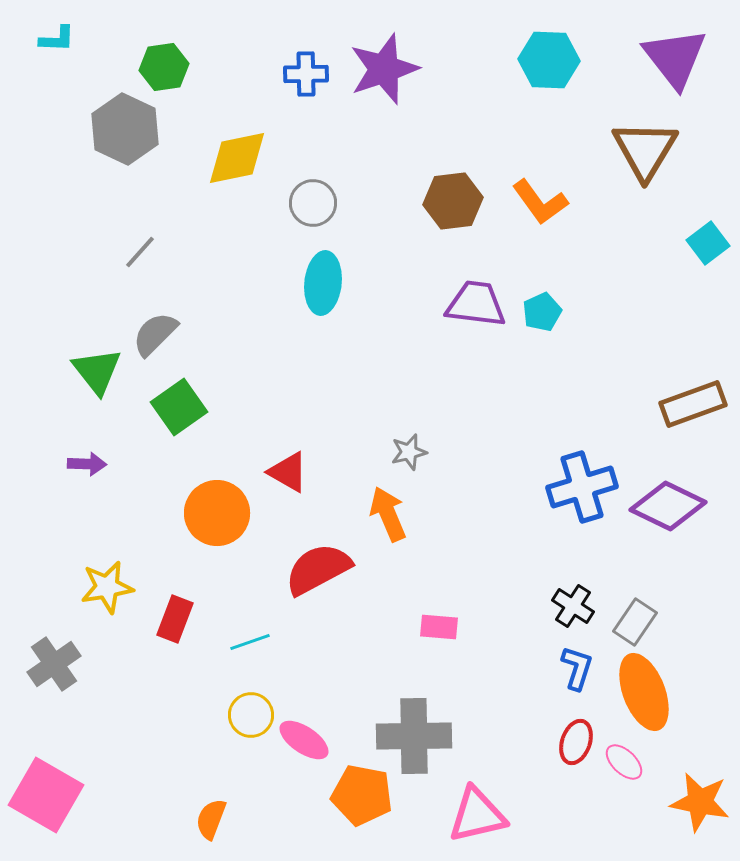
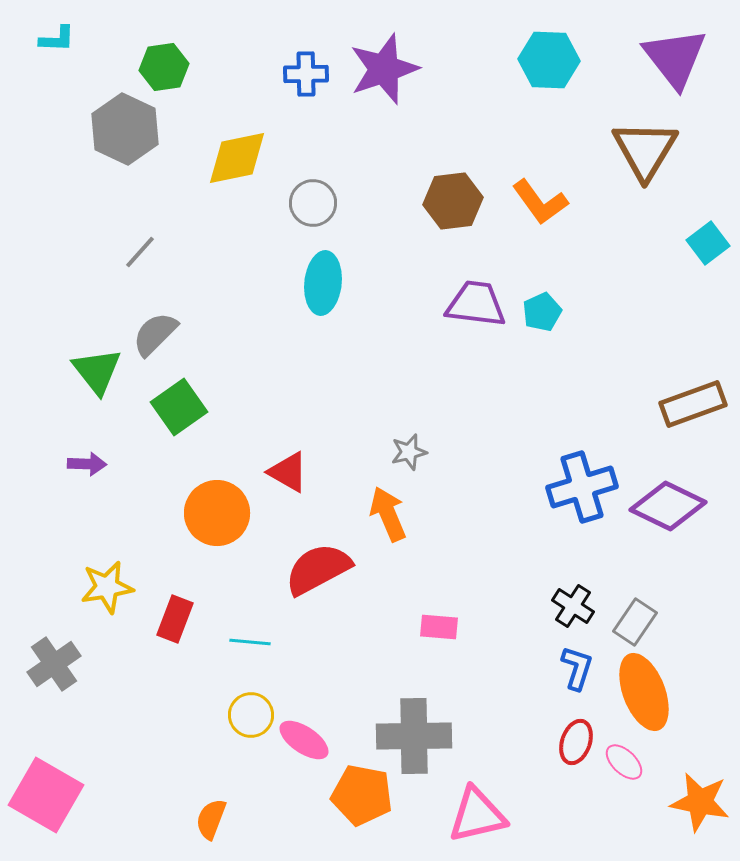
cyan line at (250, 642): rotated 24 degrees clockwise
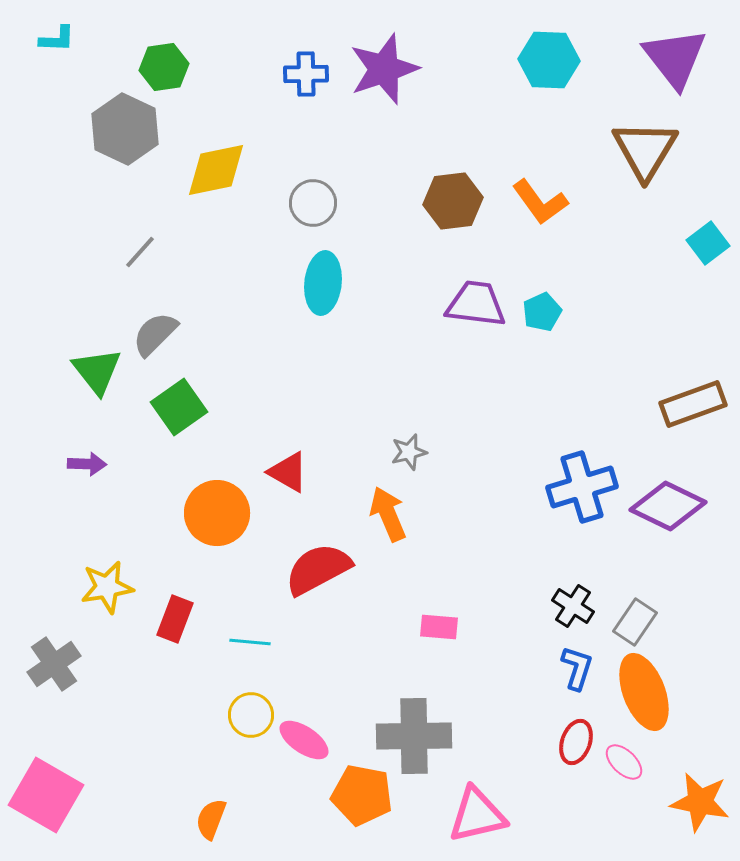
yellow diamond at (237, 158): moved 21 px left, 12 px down
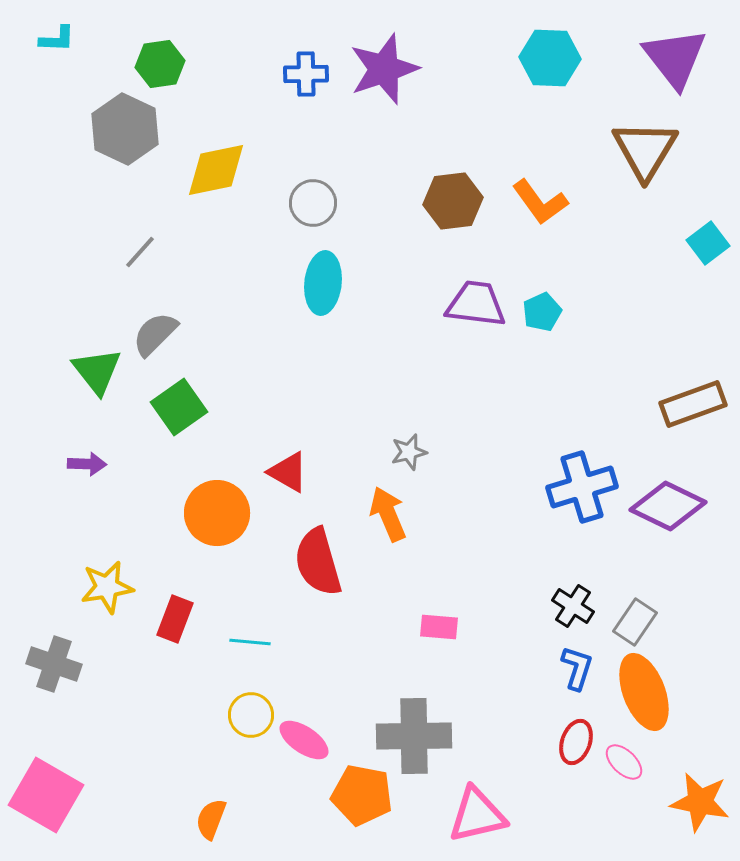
cyan hexagon at (549, 60): moved 1 px right, 2 px up
green hexagon at (164, 67): moved 4 px left, 3 px up
red semicircle at (318, 569): moved 7 px up; rotated 78 degrees counterclockwise
gray cross at (54, 664): rotated 36 degrees counterclockwise
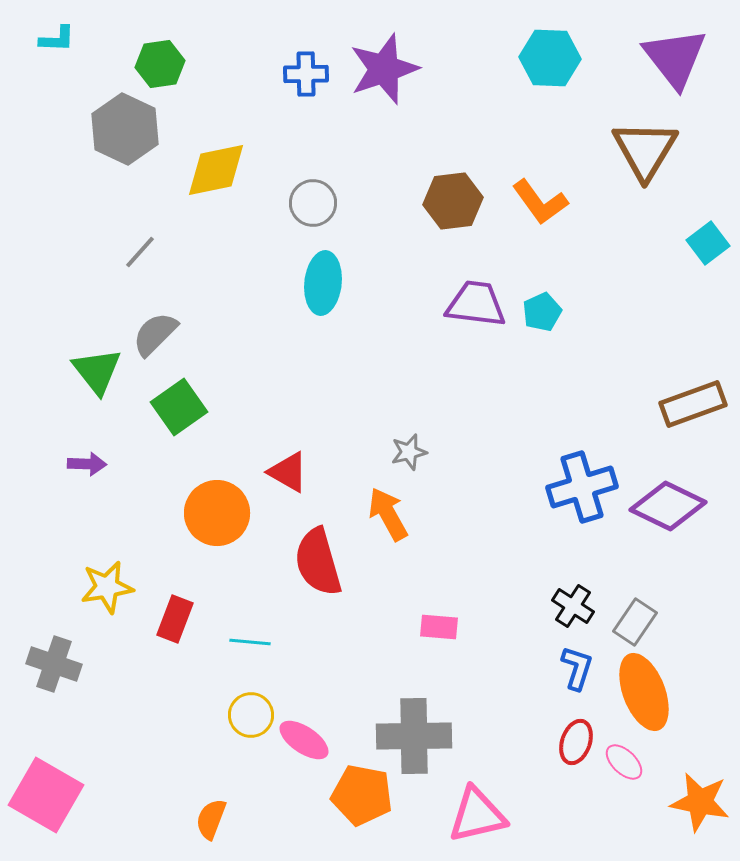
orange arrow at (388, 514): rotated 6 degrees counterclockwise
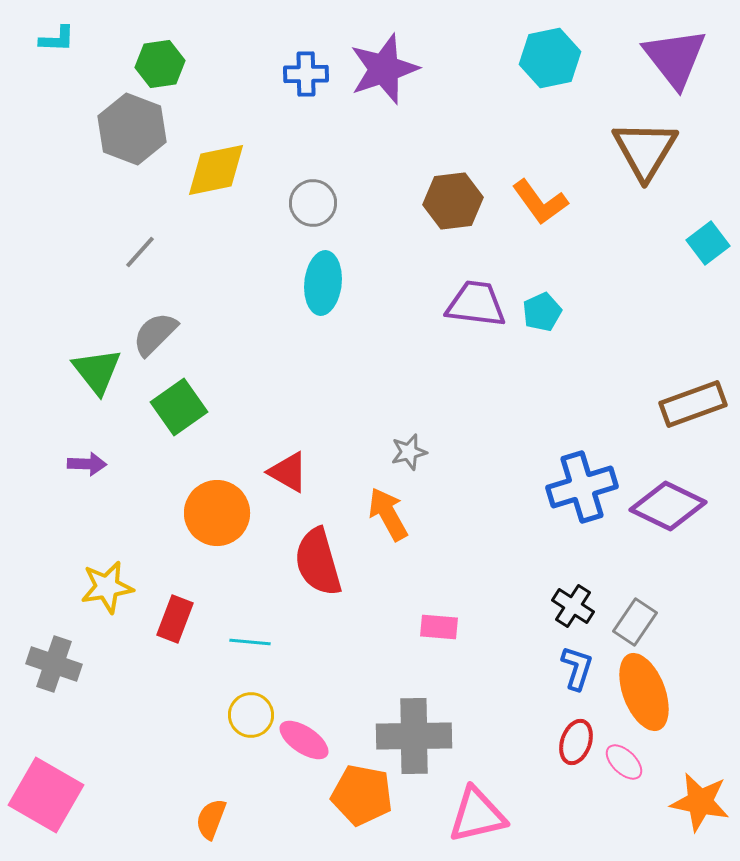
cyan hexagon at (550, 58): rotated 14 degrees counterclockwise
gray hexagon at (125, 129): moved 7 px right; rotated 4 degrees counterclockwise
